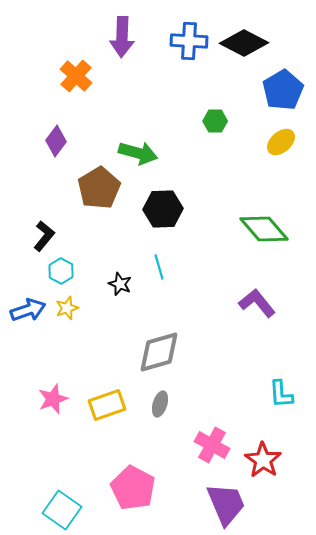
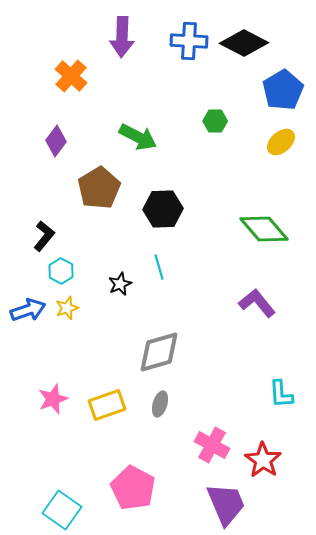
orange cross: moved 5 px left
green arrow: moved 16 px up; rotated 12 degrees clockwise
black star: rotated 25 degrees clockwise
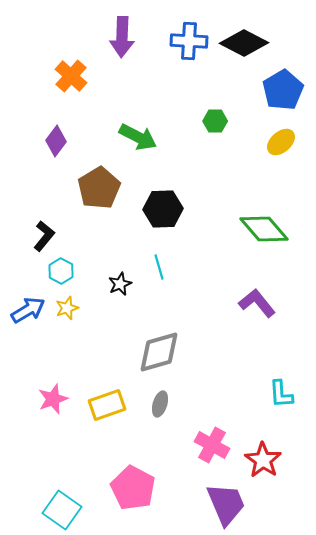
blue arrow: rotated 12 degrees counterclockwise
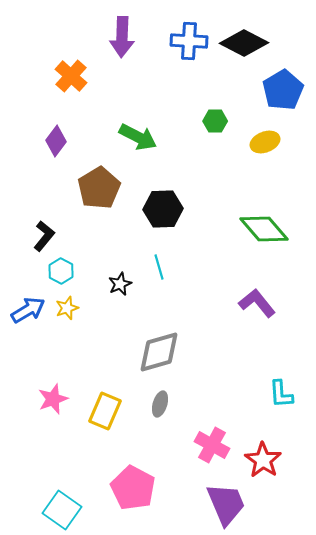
yellow ellipse: moved 16 px left; rotated 20 degrees clockwise
yellow rectangle: moved 2 px left, 6 px down; rotated 48 degrees counterclockwise
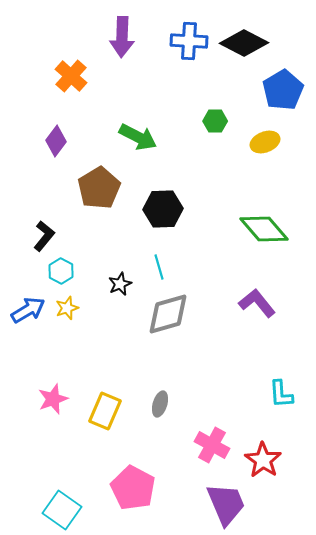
gray diamond: moved 9 px right, 38 px up
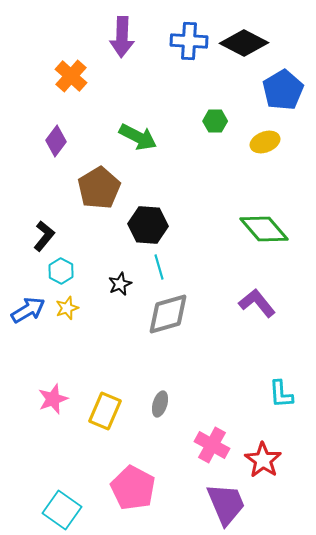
black hexagon: moved 15 px left, 16 px down; rotated 6 degrees clockwise
